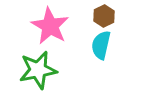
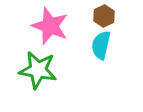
pink star: rotated 9 degrees counterclockwise
green star: rotated 21 degrees clockwise
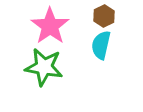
pink star: rotated 15 degrees clockwise
green star: moved 6 px right, 3 px up
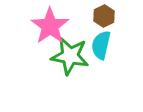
green star: moved 26 px right, 11 px up
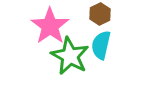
brown hexagon: moved 4 px left, 2 px up
green star: rotated 18 degrees clockwise
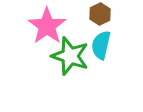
pink star: moved 3 px left
green star: rotated 9 degrees counterclockwise
